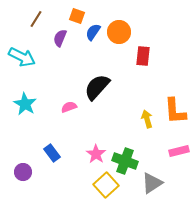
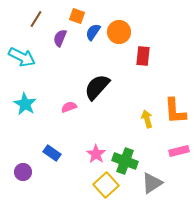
blue rectangle: rotated 18 degrees counterclockwise
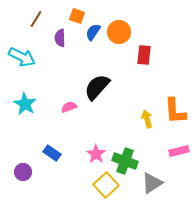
purple semicircle: rotated 24 degrees counterclockwise
red rectangle: moved 1 px right, 1 px up
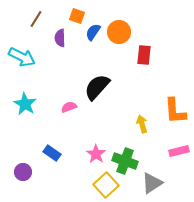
yellow arrow: moved 5 px left, 5 px down
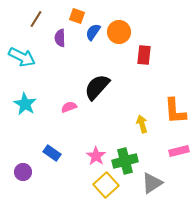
pink star: moved 2 px down
green cross: rotated 35 degrees counterclockwise
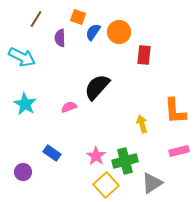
orange square: moved 1 px right, 1 px down
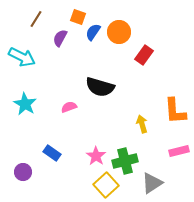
purple semicircle: rotated 30 degrees clockwise
red rectangle: rotated 30 degrees clockwise
black semicircle: moved 3 px right; rotated 116 degrees counterclockwise
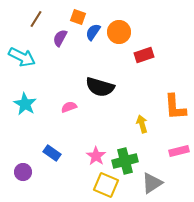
red rectangle: rotated 36 degrees clockwise
orange L-shape: moved 4 px up
yellow square: rotated 25 degrees counterclockwise
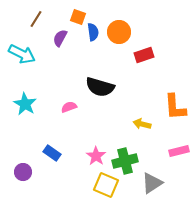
blue semicircle: rotated 138 degrees clockwise
cyan arrow: moved 3 px up
yellow arrow: rotated 60 degrees counterclockwise
